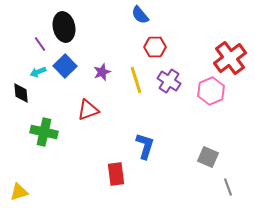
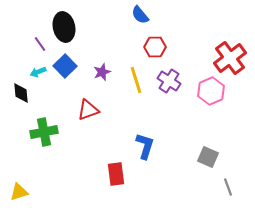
green cross: rotated 24 degrees counterclockwise
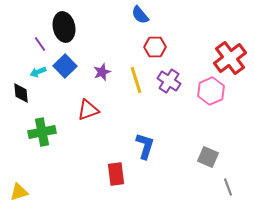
green cross: moved 2 px left
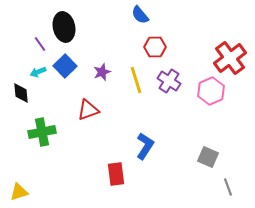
blue L-shape: rotated 16 degrees clockwise
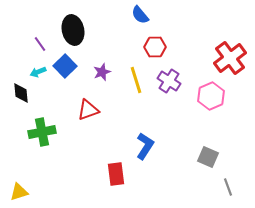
black ellipse: moved 9 px right, 3 px down
pink hexagon: moved 5 px down
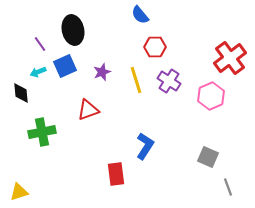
blue square: rotated 20 degrees clockwise
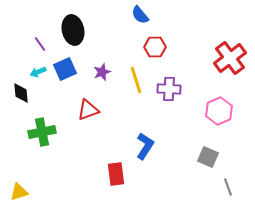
blue square: moved 3 px down
purple cross: moved 8 px down; rotated 30 degrees counterclockwise
pink hexagon: moved 8 px right, 15 px down
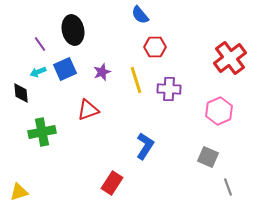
red rectangle: moved 4 px left, 9 px down; rotated 40 degrees clockwise
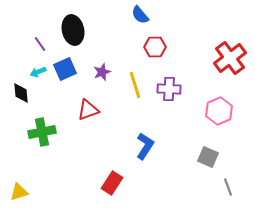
yellow line: moved 1 px left, 5 px down
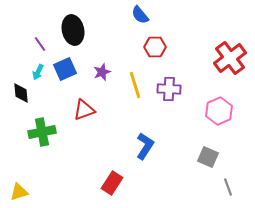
cyan arrow: rotated 42 degrees counterclockwise
red triangle: moved 4 px left
